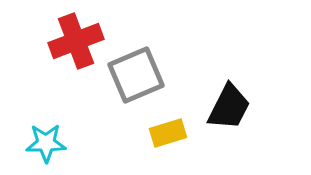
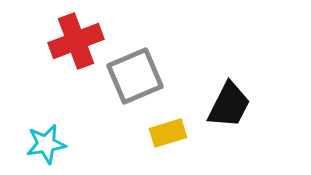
gray square: moved 1 px left, 1 px down
black trapezoid: moved 2 px up
cyan star: moved 1 px down; rotated 9 degrees counterclockwise
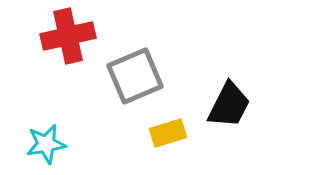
red cross: moved 8 px left, 5 px up; rotated 8 degrees clockwise
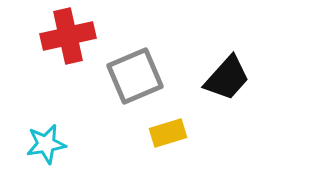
black trapezoid: moved 2 px left, 27 px up; rotated 15 degrees clockwise
